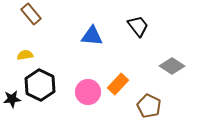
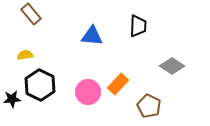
black trapezoid: rotated 40 degrees clockwise
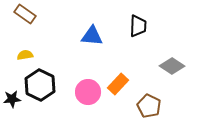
brown rectangle: moved 6 px left; rotated 15 degrees counterclockwise
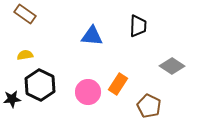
orange rectangle: rotated 10 degrees counterclockwise
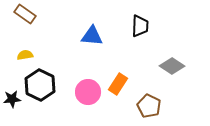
black trapezoid: moved 2 px right
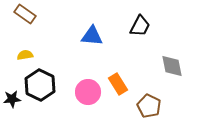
black trapezoid: rotated 25 degrees clockwise
gray diamond: rotated 45 degrees clockwise
orange rectangle: rotated 65 degrees counterclockwise
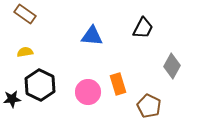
black trapezoid: moved 3 px right, 2 px down
yellow semicircle: moved 3 px up
gray diamond: rotated 40 degrees clockwise
orange rectangle: rotated 15 degrees clockwise
